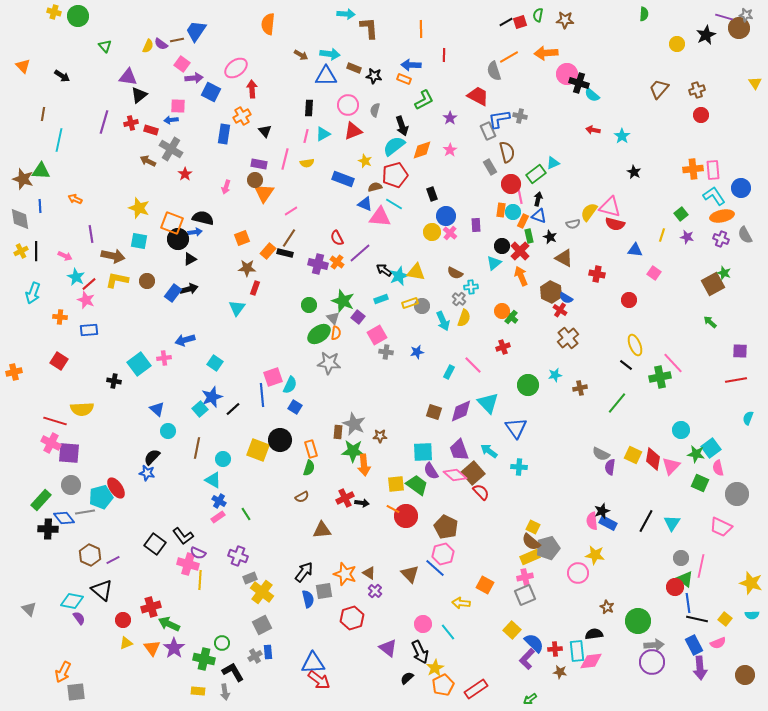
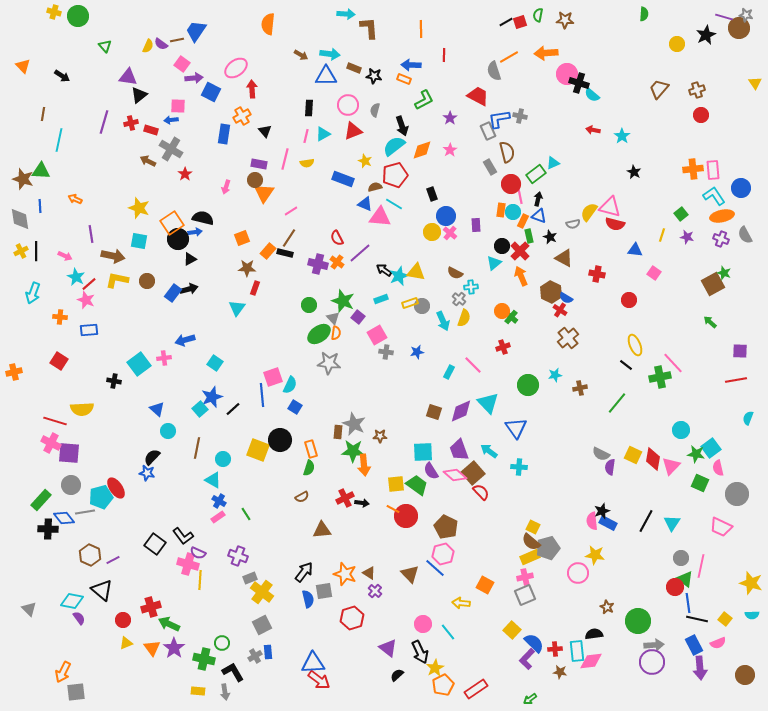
orange square at (172, 223): rotated 35 degrees clockwise
black semicircle at (407, 678): moved 10 px left, 3 px up
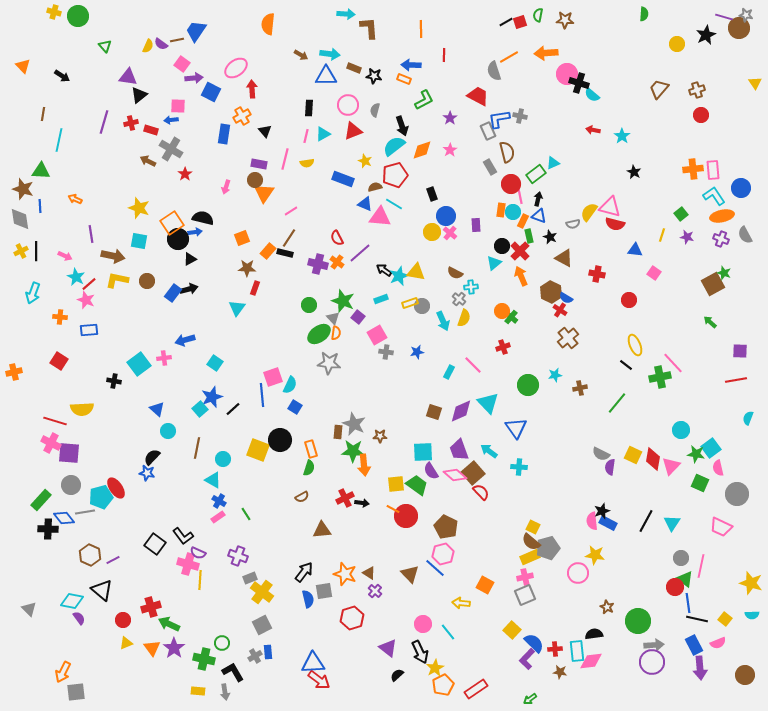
brown star at (23, 179): moved 10 px down
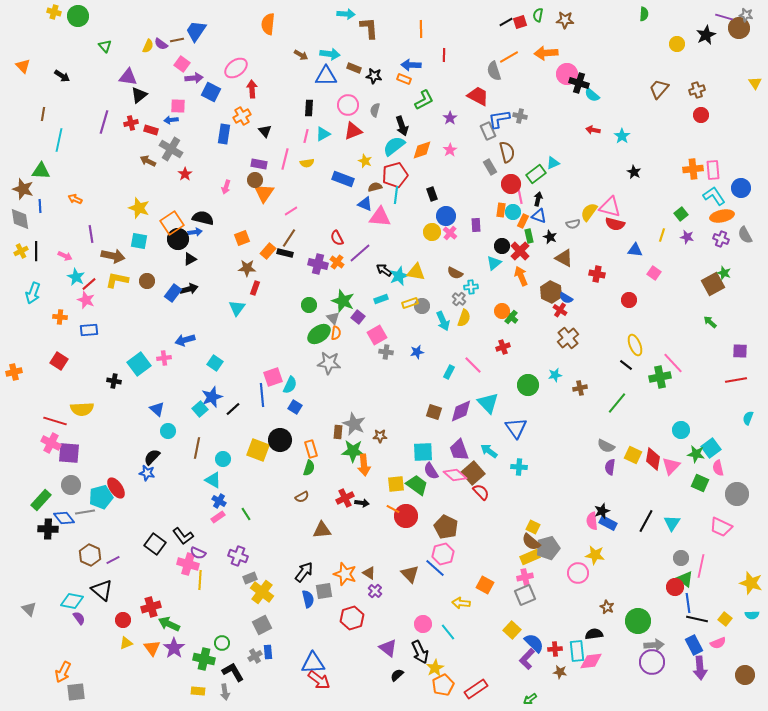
cyan line at (394, 204): moved 2 px right, 9 px up; rotated 66 degrees clockwise
gray semicircle at (601, 454): moved 5 px right, 8 px up
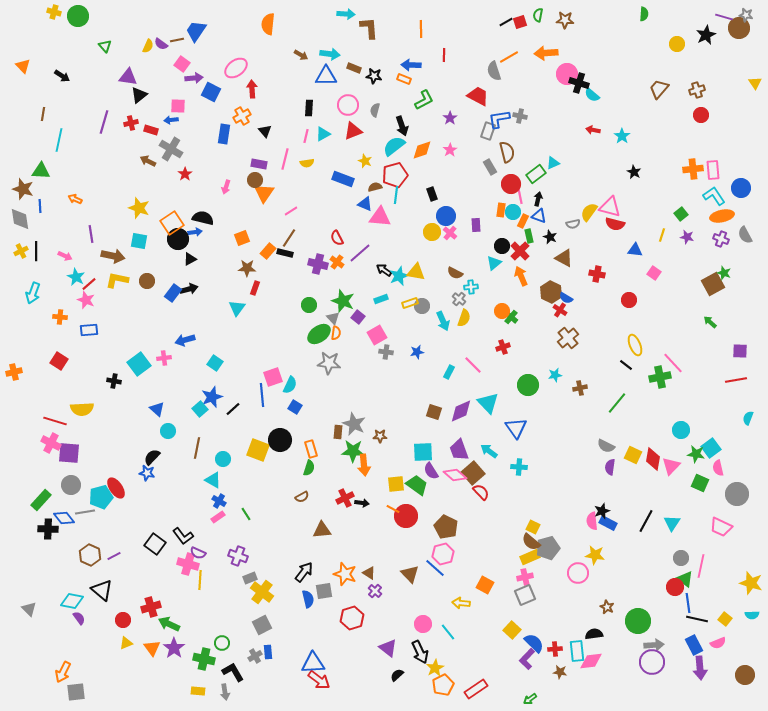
gray rectangle at (488, 131): rotated 42 degrees clockwise
purple line at (113, 560): moved 1 px right, 4 px up
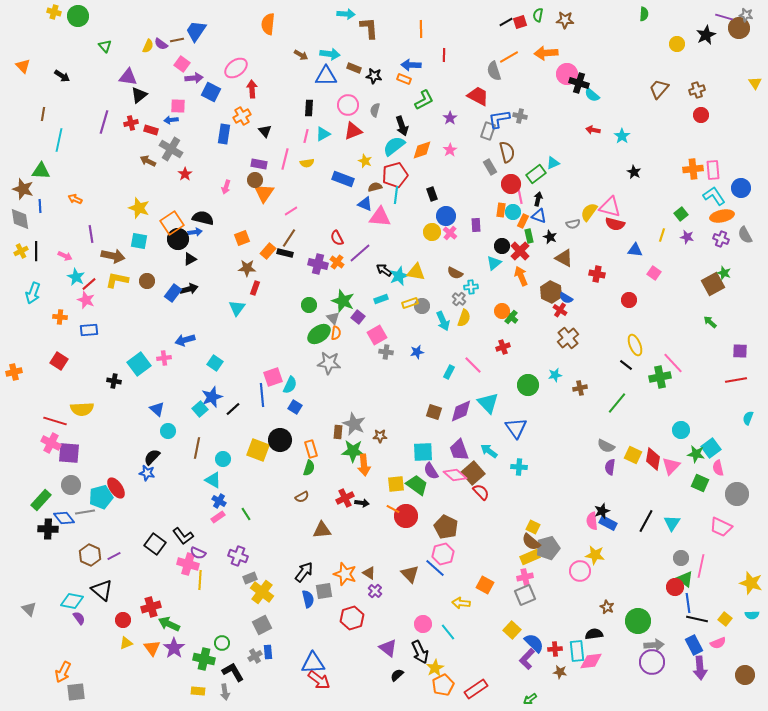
pink circle at (578, 573): moved 2 px right, 2 px up
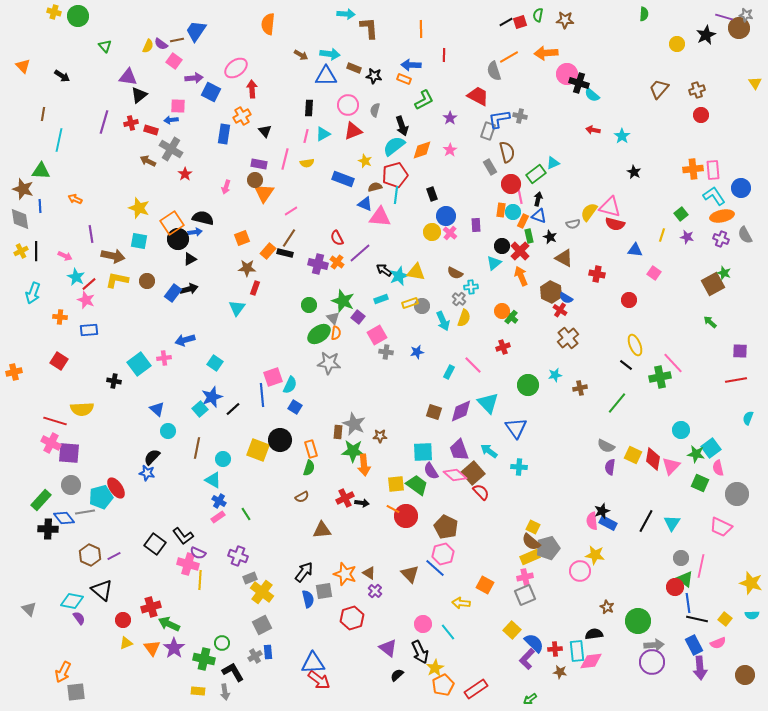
pink square at (182, 64): moved 8 px left, 3 px up
